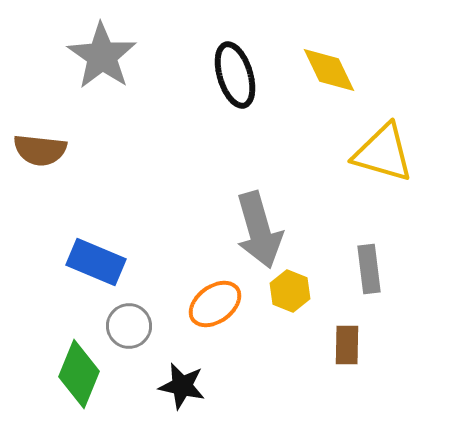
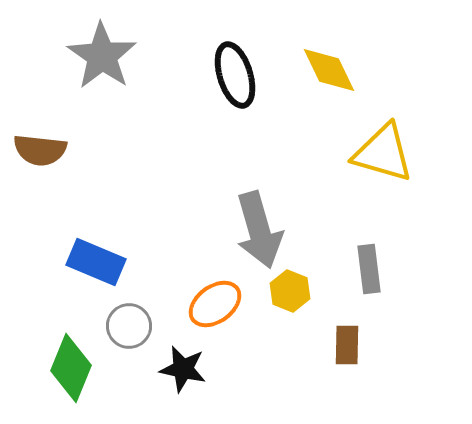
green diamond: moved 8 px left, 6 px up
black star: moved 1 px right, 17 px up
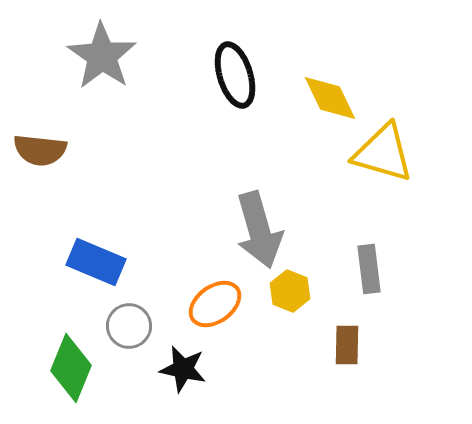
yellow diamond: moved 1 px right, 28 px down
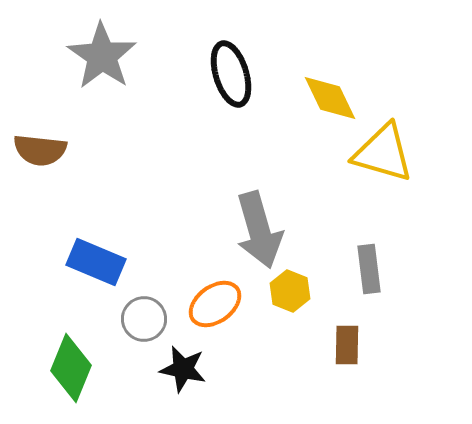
black ellipse: moved 4 px left, 1 px up
gray circle: moved 15 px right, 7 px up
